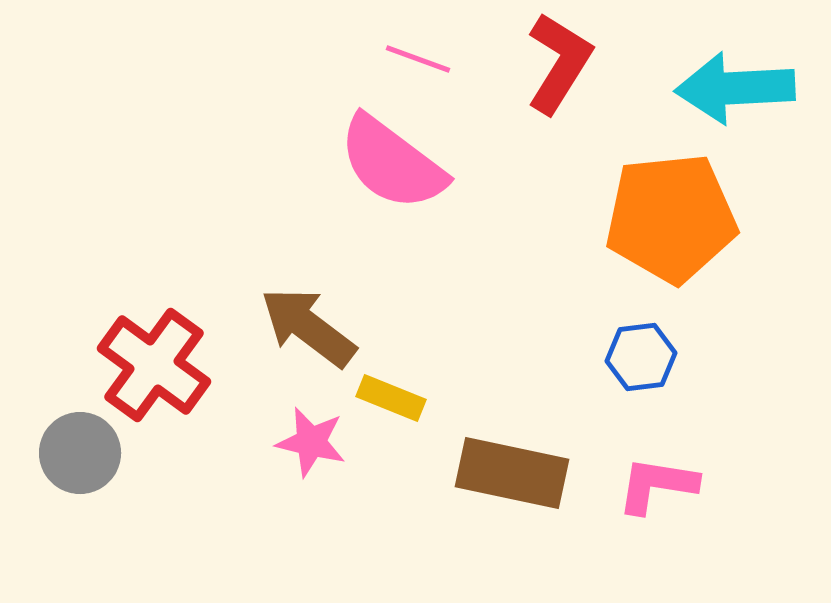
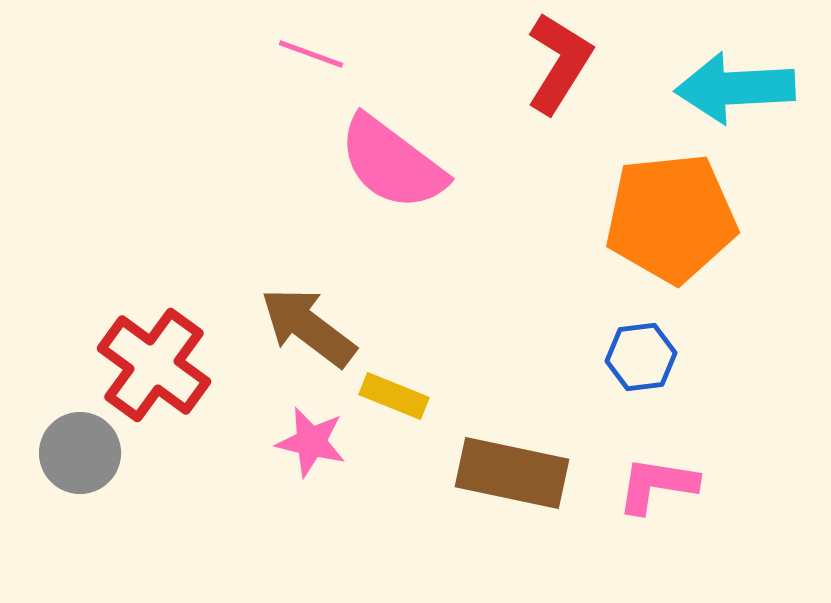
pink line: moved 107 px left, 5 px up
yellow rectangle: moved 3 px right, 2 px up
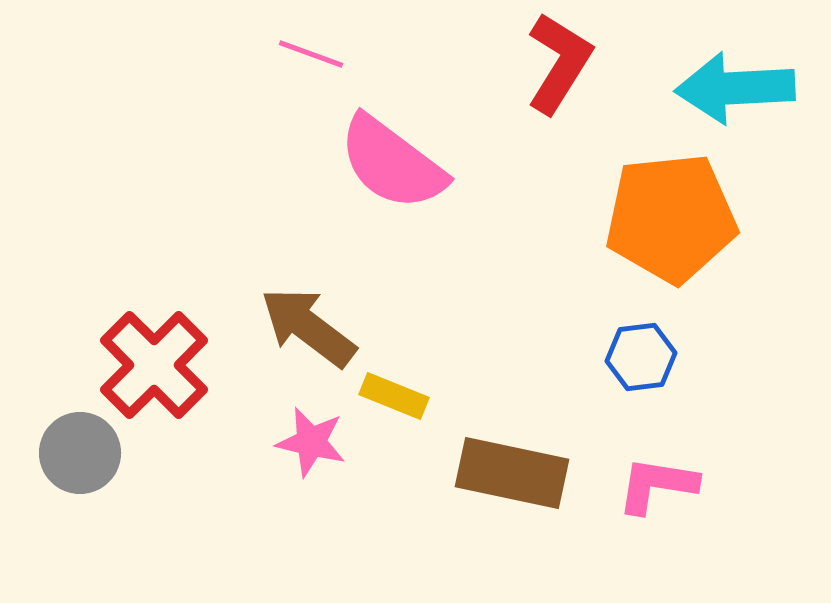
red cross: rotated 9 degrees clockwise
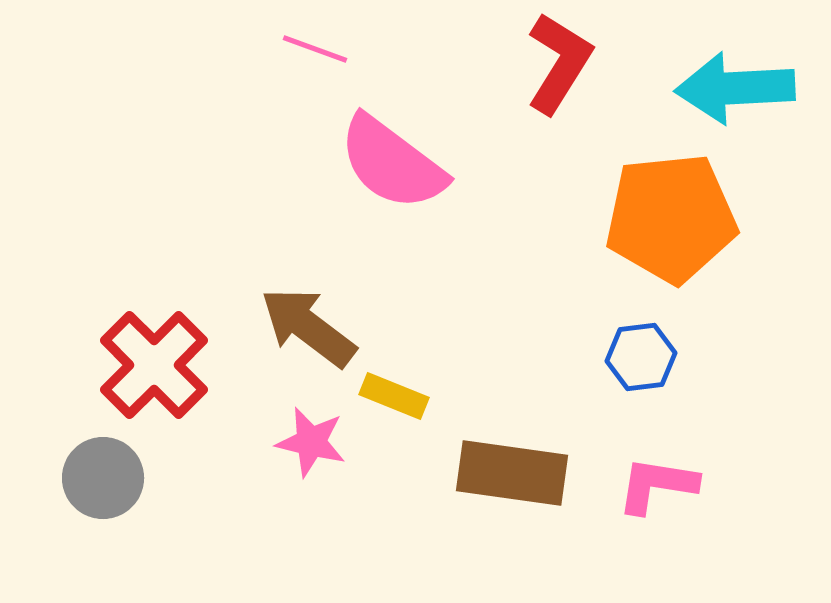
pink line: moved 4 px right, 5 px up
gray circle: moved 23 px right, 25 px down
brown rectangle: rotated 4 degrees counterclockwise
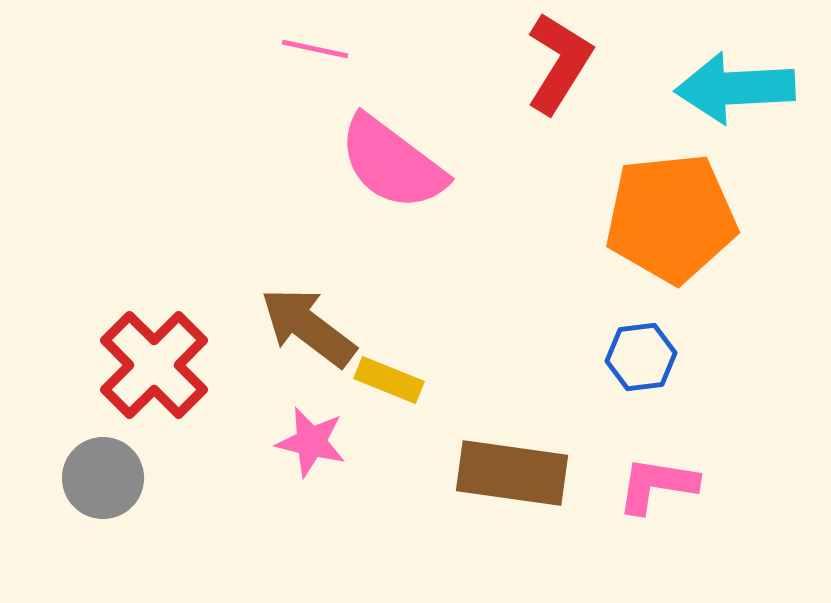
pink line: rotated 8 degrees counterclockwise
yellow rectangle: moved 5 px left, 16 px up
